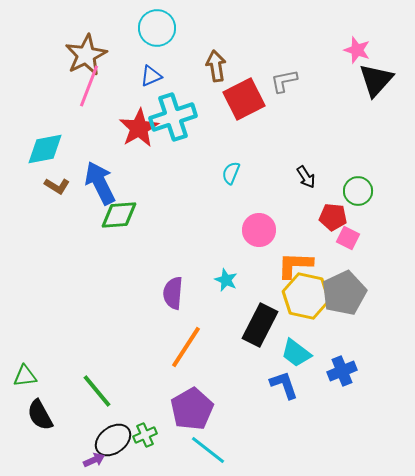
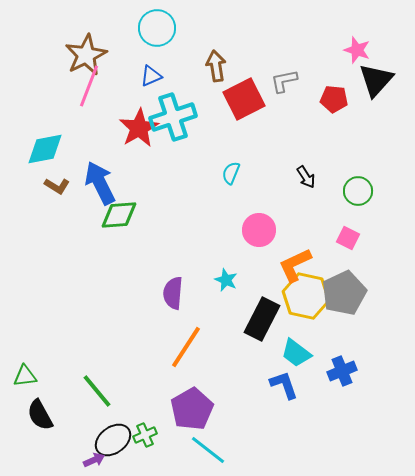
red pentagon: moved 1 px right, 118 px up
orange L-shape: rotated 27 degrees counterclockwise
black rectangle: moved 2 px right, 6 px up
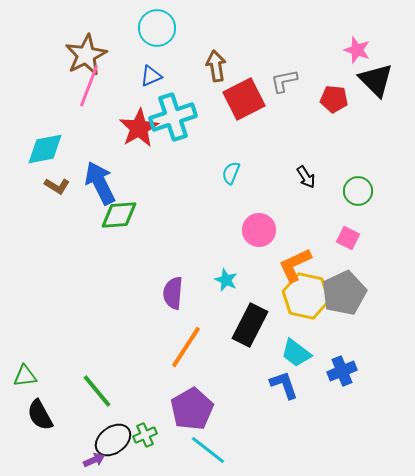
black triangle: rotated 27 degrees counterclockwise
black rectangle: moved 12 px left, 6 px down
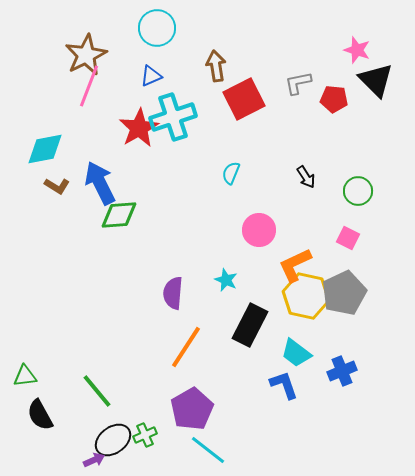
gray L-shape: moved 14 px right, 2 px down
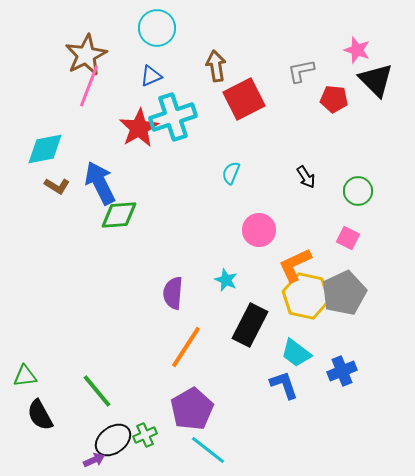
gray L-shape: moved 3 px right, 12 px up
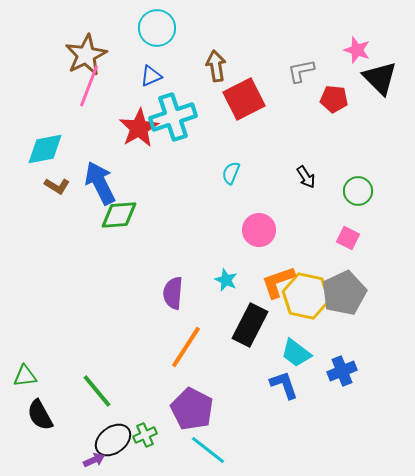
black triangle: moved 4 px right, 2 px up
orange L-shape: moved 17 px left, 17 px down; rotated 6 degrees clockwise
purple pentagon: rotated 15 degrees counterclockwise
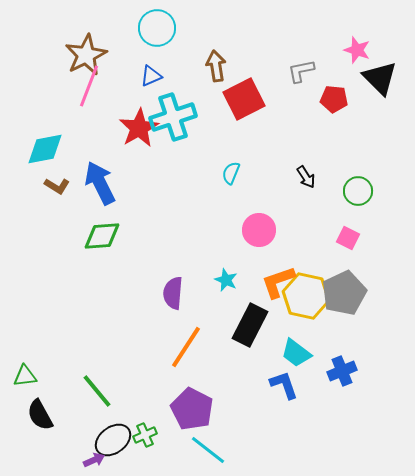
green diamond: moved 17 px left, 21 px down
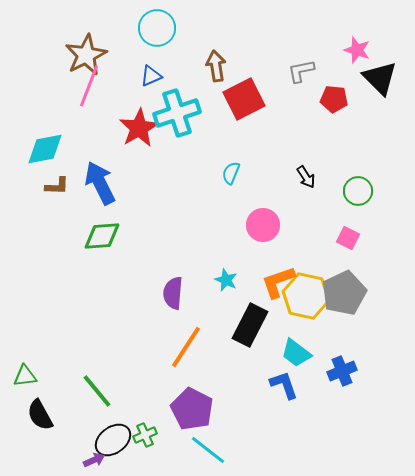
cyan cross: moved 4 px right, 4 px up
brown L-shape: rotated 30 degrees counterclockwise
pink circle: moved 4 px right, 5 px up
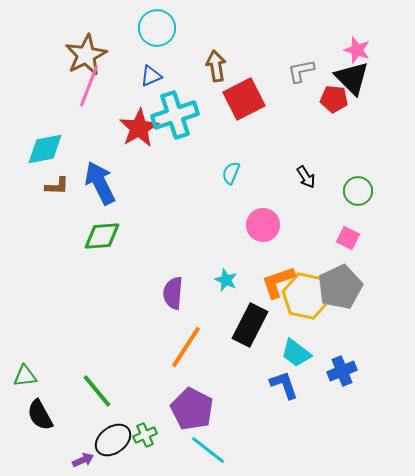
black triangle: moved 28 px left
cyan cross: moved 2 px left, 2 px down
gray pentagon: moved 4 px left, 6 px up
purple arrow: moved 11 px left
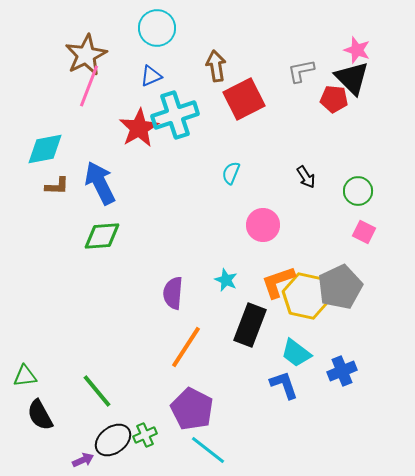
pink square: moved 16 px right, 6 px up
black rectangle: rotated 6 degrees counterclockwise
